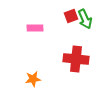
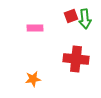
green arrow: rotated 18 degrees clockwise
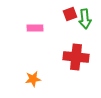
red square: moved 1 px left, 2 px up
red cross: moved 2 px up
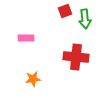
red square: moved 5 px left, 3 px up
pink rectangle: moved 9 px left, 10 px down
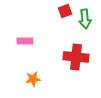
pink rectangle: moved 1 px left, 3 px down
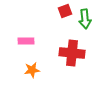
pink rectangle: moved 1 px right
red cross: moved 4 px left, 4 px up
orange star: moved 1 px left, 9 px up
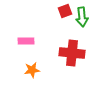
green arrow: moved 3 px left, 2 px up
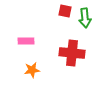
red square: rotated 32 degrees clockwise
green arrow: moved 3 px right, 1 px down
